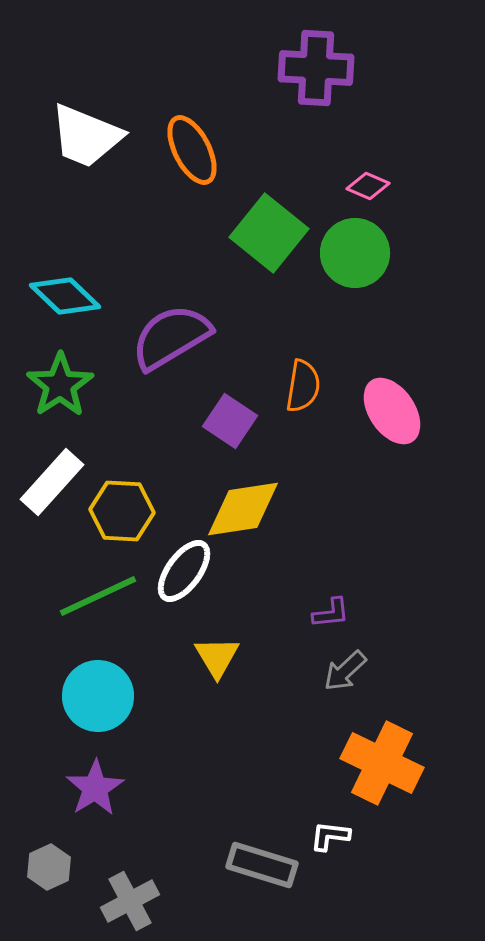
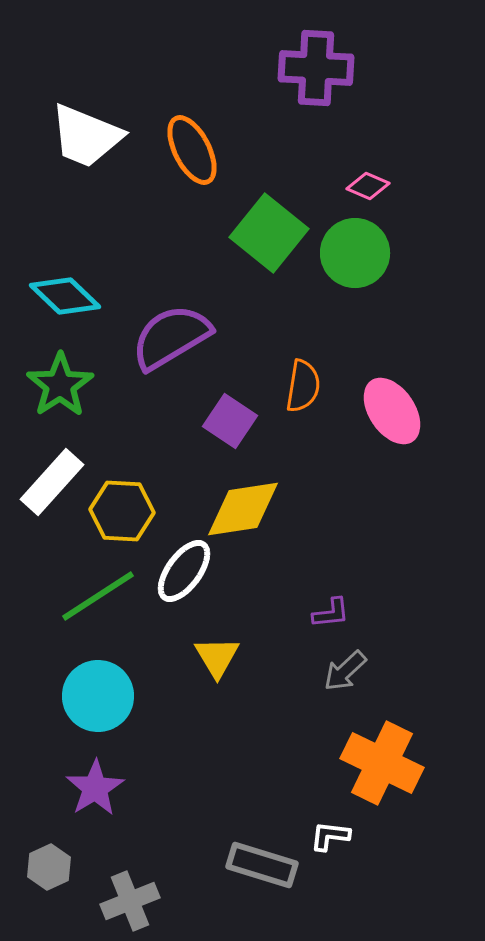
green line: rotated 8 degrees counterclockwise
gray cross: rotated 6 degrees clockwise
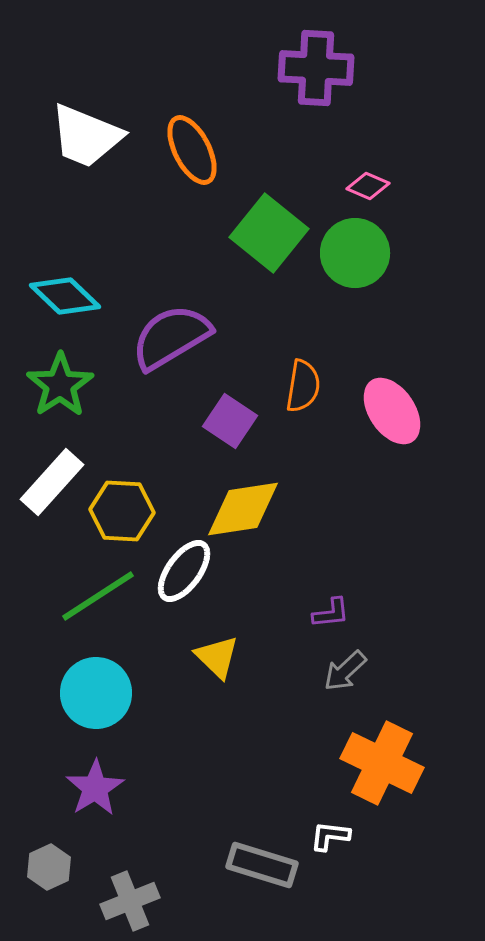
yellow triangle: rotated 15 degrees counterclockwise
cyan circle: moved 2 px left, 3 px up
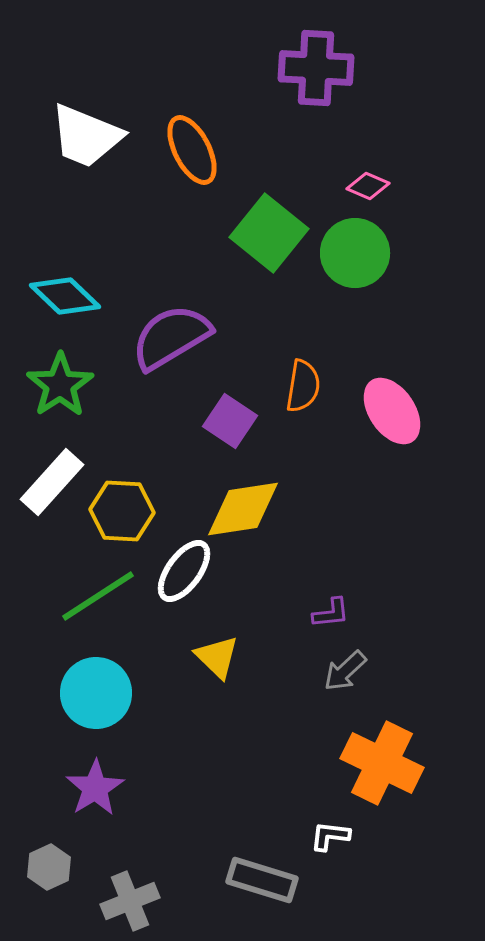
gray rectangle: moved 15 px down
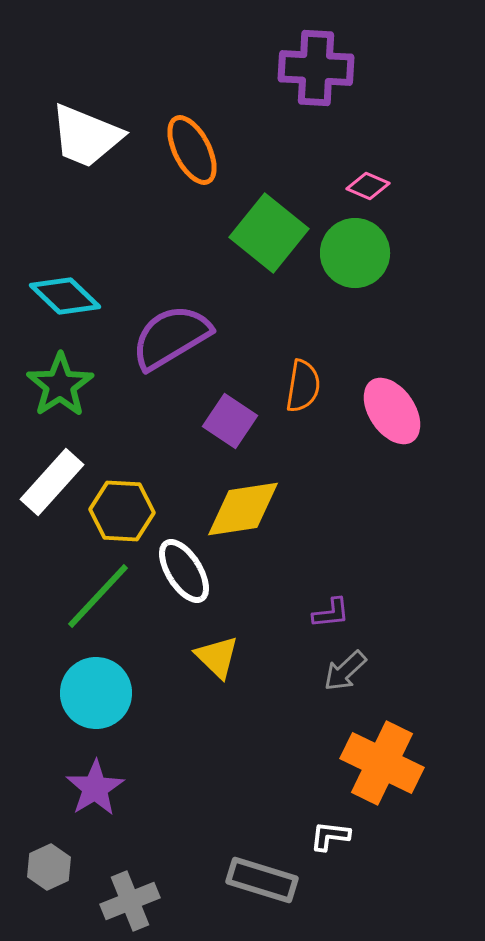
white ellipse: rotated 68 degrees counterclockwise
green line: rotated 14 degrees counterclockwise
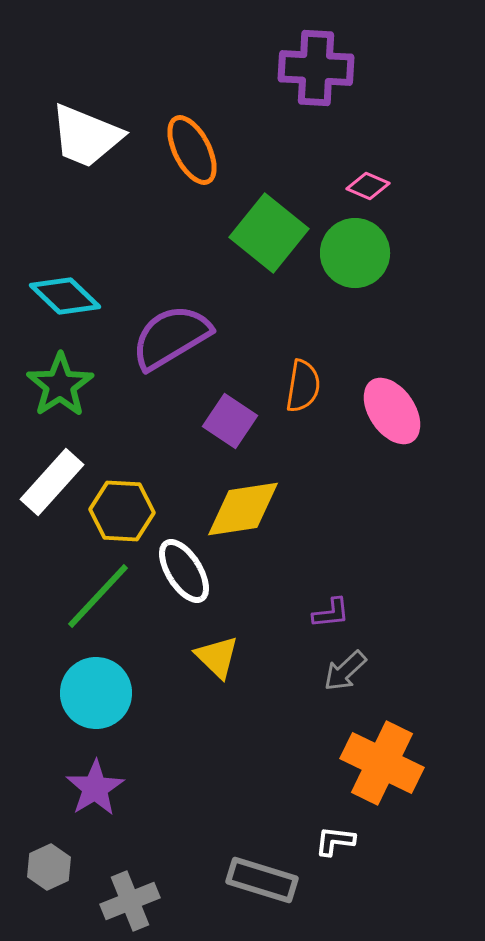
white L-shape: moved 5 px right, 5 px down
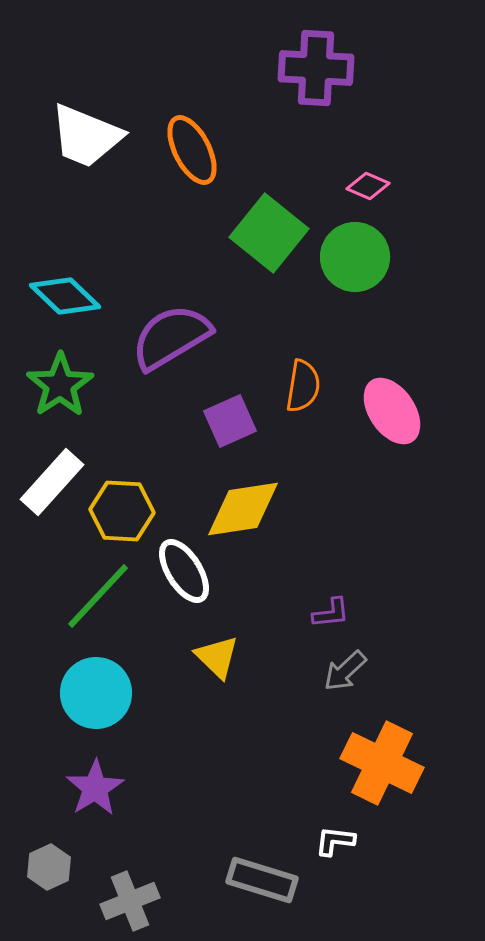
green circle: moved 4 px down
purple square: rotated 32 degrees clockwise
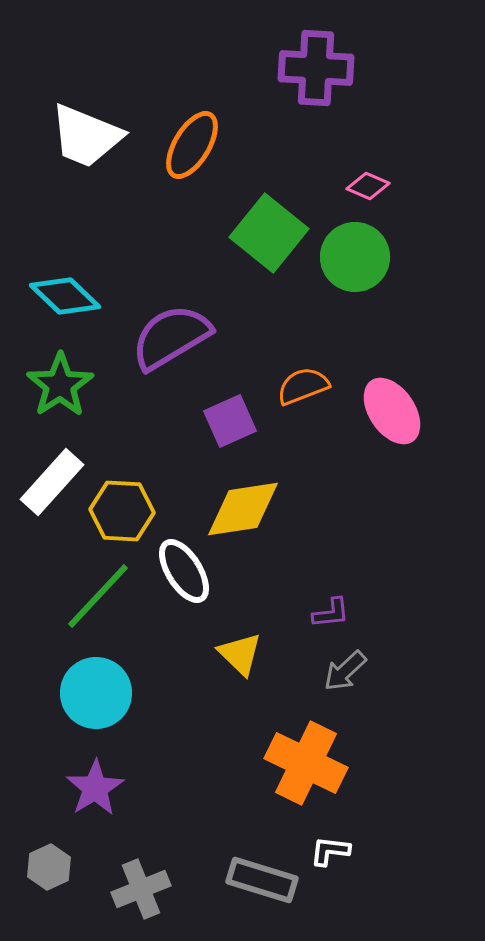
orange ellipse: moved 5 px up; rotated 58 degrees clockwise
orange semicircle: rotated 120 degrees counterclockwise
yellow triangle: moved 23 px right, 3 px up
orange cross: moved 76 px left
white L-shape: moved 5 px left, 10 px down
gray cross: moved 11 px right, 12 px up
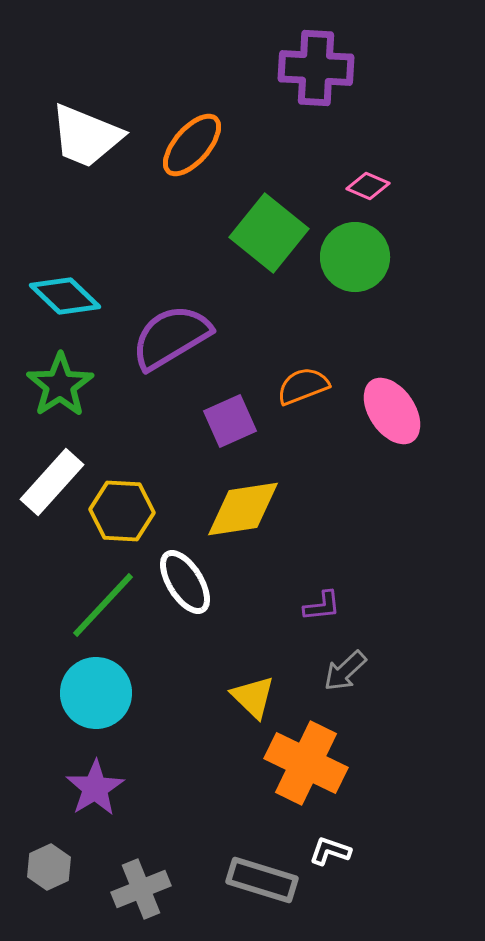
orange ellipse: rotated 10 degrees clockwise
white ellipse: moved 1 px right, 11 px down
green line: moved 5 px right, 9 px down
purple L-shape: moved 9 px left, 7 px up
yellow triangle: moved 13 px right, 43 px down
white L-shape: rotated 12 degrees clockwise
